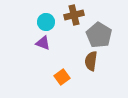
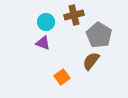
brown semicircle: rotated 30 degrees clockwise
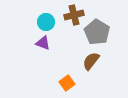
gray pentagon: moved 2 px left, 3 px up
orange square: moved 5 px right, 6 px down
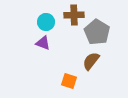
brown cross: rotated 12 degrees clockwise
orange square: moved 2 px right, 2 px up; rotated 35 degrees counterclockwise
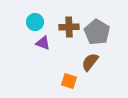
brown cross: moved 5 px left, 12 px down
cyan circle: moved 11 px left
brown semicircle: moved 1 px left, 1 px down
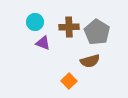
brown semicircle: moved 1 px up; rotated 144 degrees counterclockwise
orange square: rotated 28 degrees clockwise
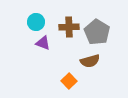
cyan circle: moved 1 px right
